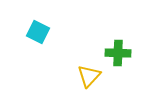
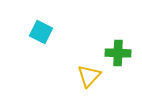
cyan square: moved 3 px right
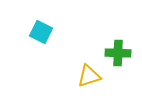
yellow triangle: rotated 30 degrees clockwise
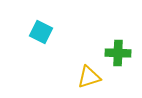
yellow triangle: moved 1 px down
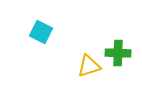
yellow triangle: moved 11 px up
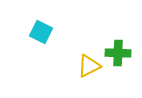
yellow triangle: rotated 10 degrees counterclockwise
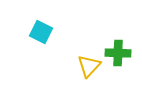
yellow triangle: rotated 20 degrees counterclockwise
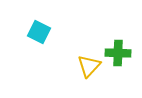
cyan square: moved 2 px left
